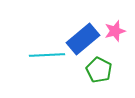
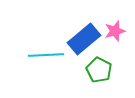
blue rectangle: moved 1 px right
cyan line: moved 1 px left
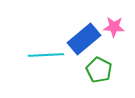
pink star: moved 1 px left, 4 px up; rotated 20 degrees clockwise
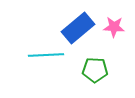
blue rectangle: moved 6 px left, 11 px up
green pentagon: moved 4 px left; rotated 25 degrees counterclockwise
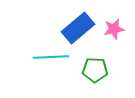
pink star: moved 2 px down; rotated 15 degrees counterclockwise
cyan line: moved 5 px right, 2 px down
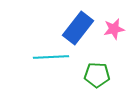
blue rectangle: rotated 12 degrees counterclockwise
green pentagon: moved 2 px right, 5 px down
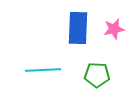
blue rectangle: rotated 36 degrees counterclockwise
cyan line: moved 8 px left, 13 px down
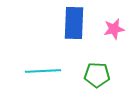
blue rectangle: moved 4 px left, 5 px up
cyan line: moved 1 px down
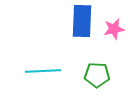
blue rectangle: moved 8 px right, 2 px up
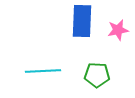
pink star: moved 4 px right, 1 px down
